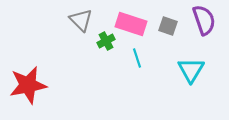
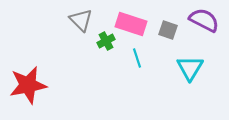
purple semicircle: rotated 44 degrees counterclockwise
gray square: moved 4 px down
cyan triangle: moved 1 px left, 2 px up
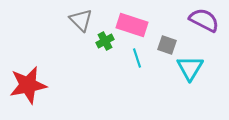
pink rectangle: moved 1 px right, 1 px down
gray square: moved 1 px left, 15 px down
green cross: moved 1 px left
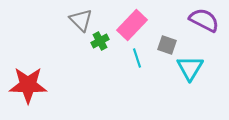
pink rectangle: rotated 64 degrees counterclockwise
green cross: moved 5 px left
red star: rotated 12 degrees clockwise
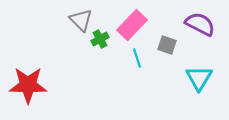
purple semicircle: moved 4 px left, 4 px down
green cross: moved 2 px up
cyan triangle: moved 9 px right, 10 px down
